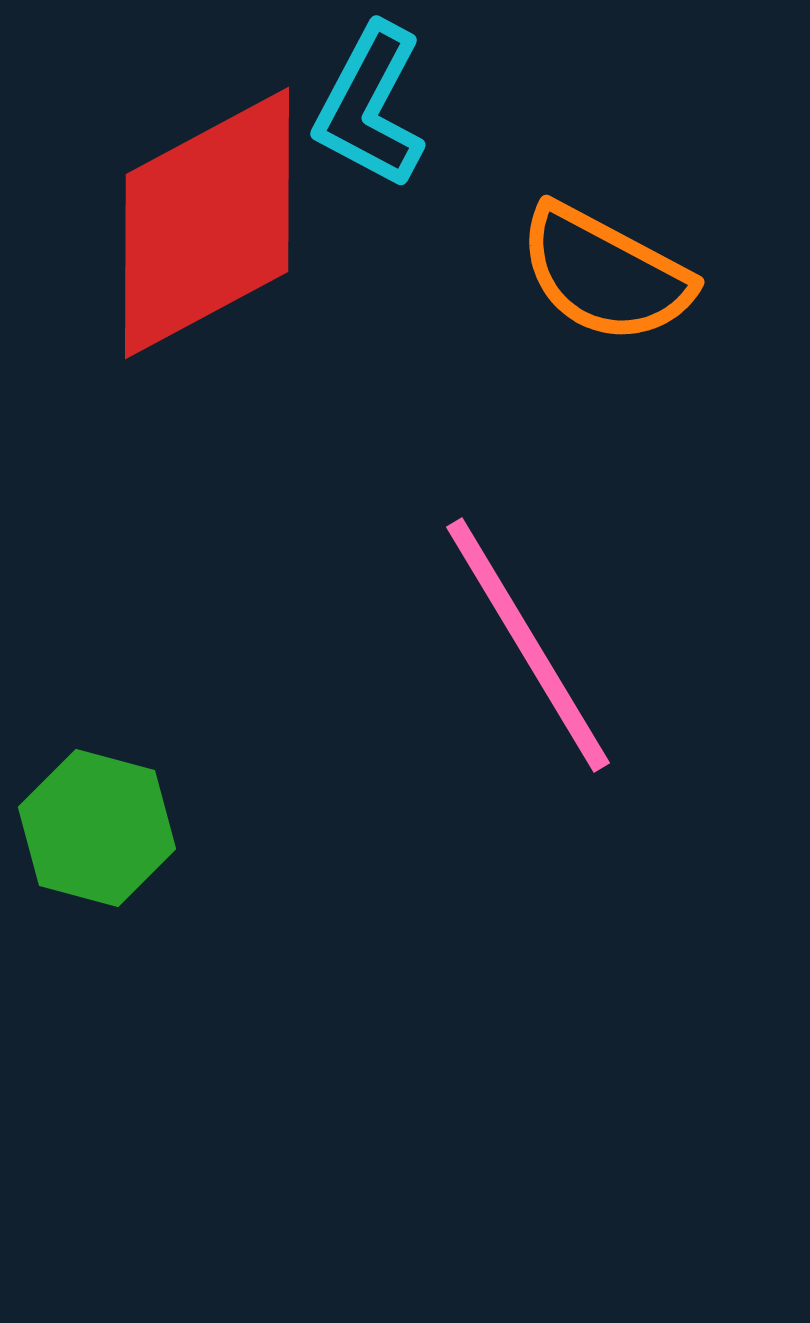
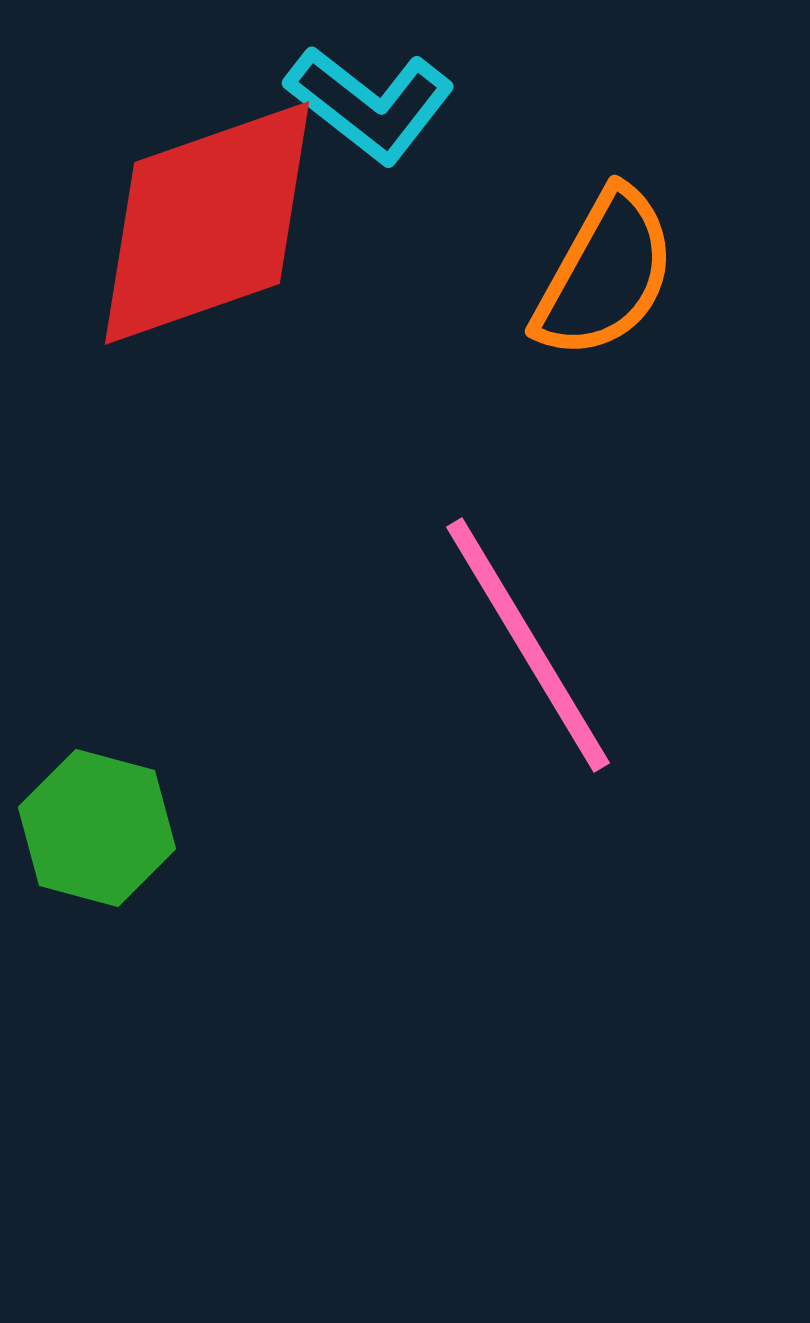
cyan L-shape: moved 2 px up; rotated 80 degrees counterclockwise
red diamond: rotated 9 degrees clockwise
orange semicircle: rotated 89 degrees counterclockwise
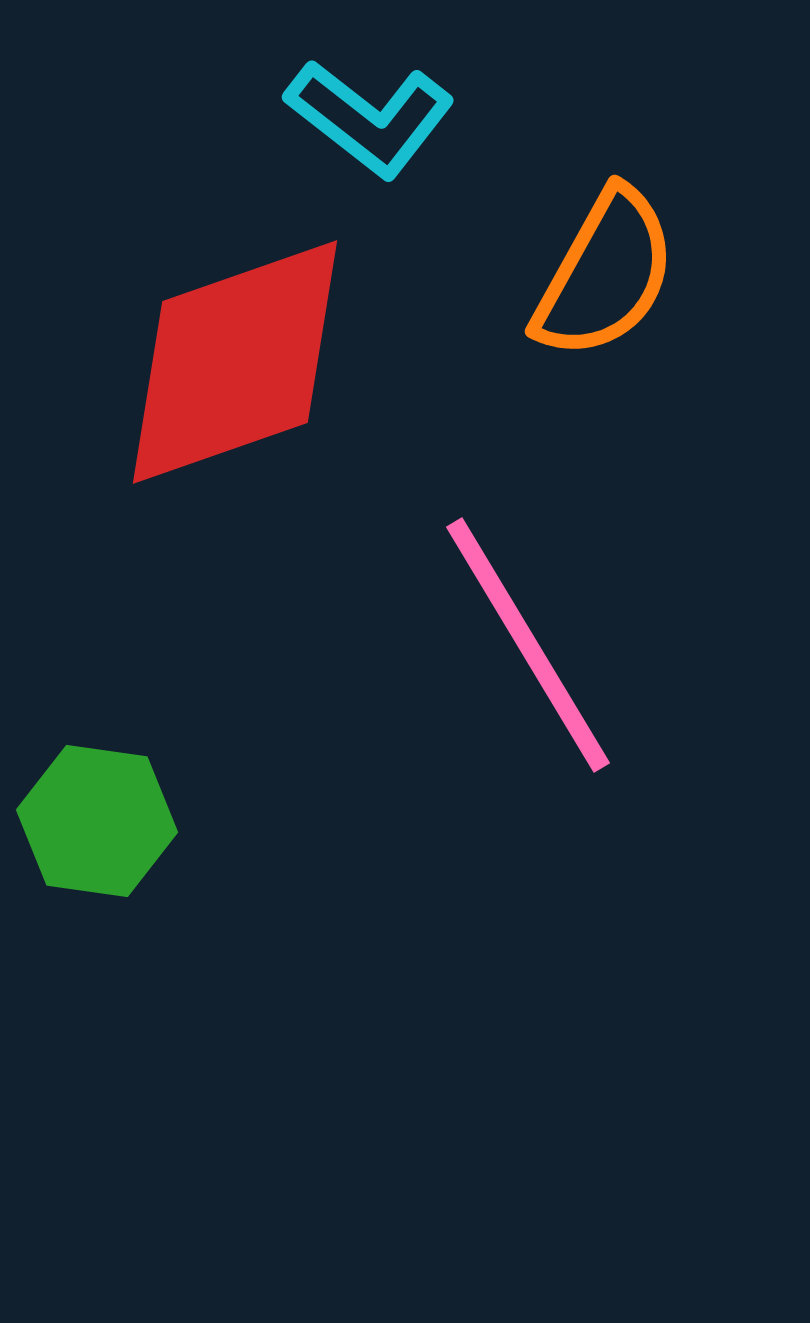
cyan L-shape: moved 14 px down
red diamond: moved 28 px right, 139 px down
green hexagon: moved 7 px up; rotated 7 degrees counterclockwise
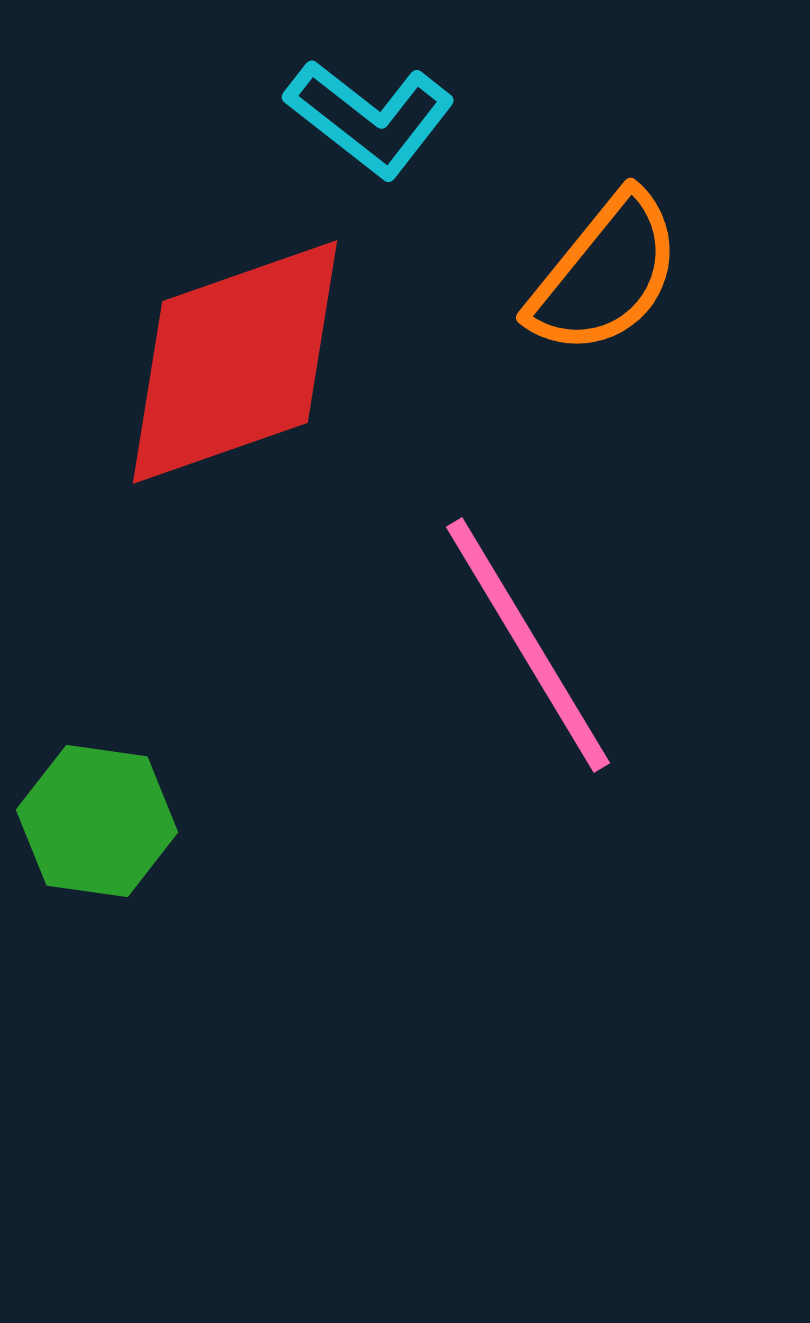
orange semicircle: rotated 10 degrees clockwise
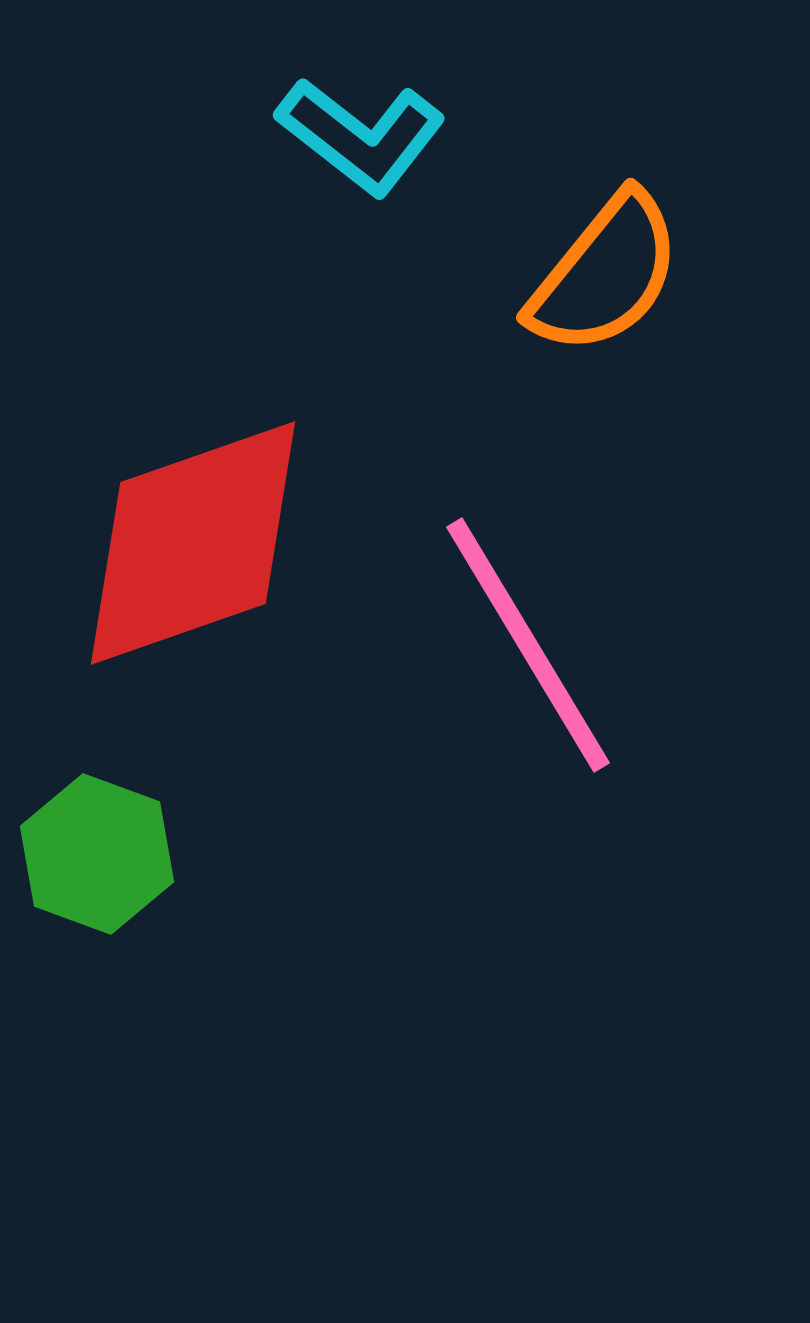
cyan L-shape: moved 9 px left, 18 px down
red diamond: moved 42 px left, 181 px down
green hexagon: moved 33 px down; rotated 12 degrees clockwise
